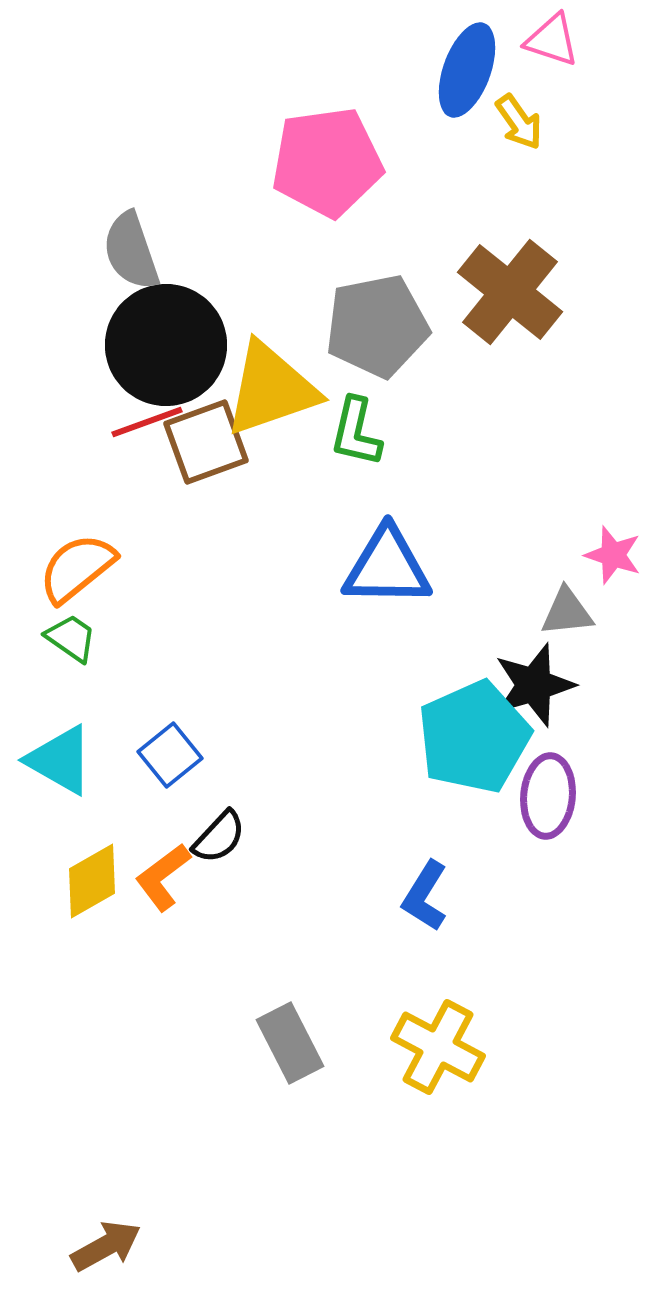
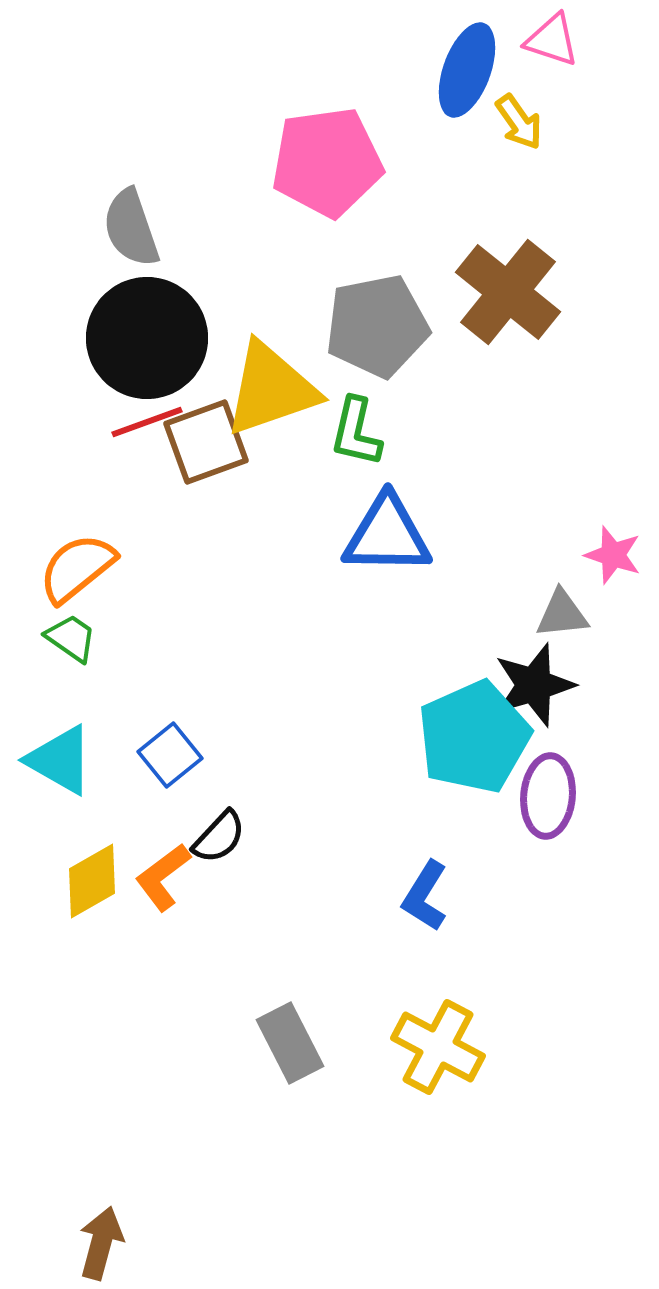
gray semicircle: moved 23 px up
brown cross: moved 2 px left
black circle: moved 19 px left, 7 px up
blue triangle: moved 32 px up
gray triangle: moved 5 px left, 2 px down
brown arrow: moved 5 px left, 3 px up; rotated 46 degrees counterclockwise
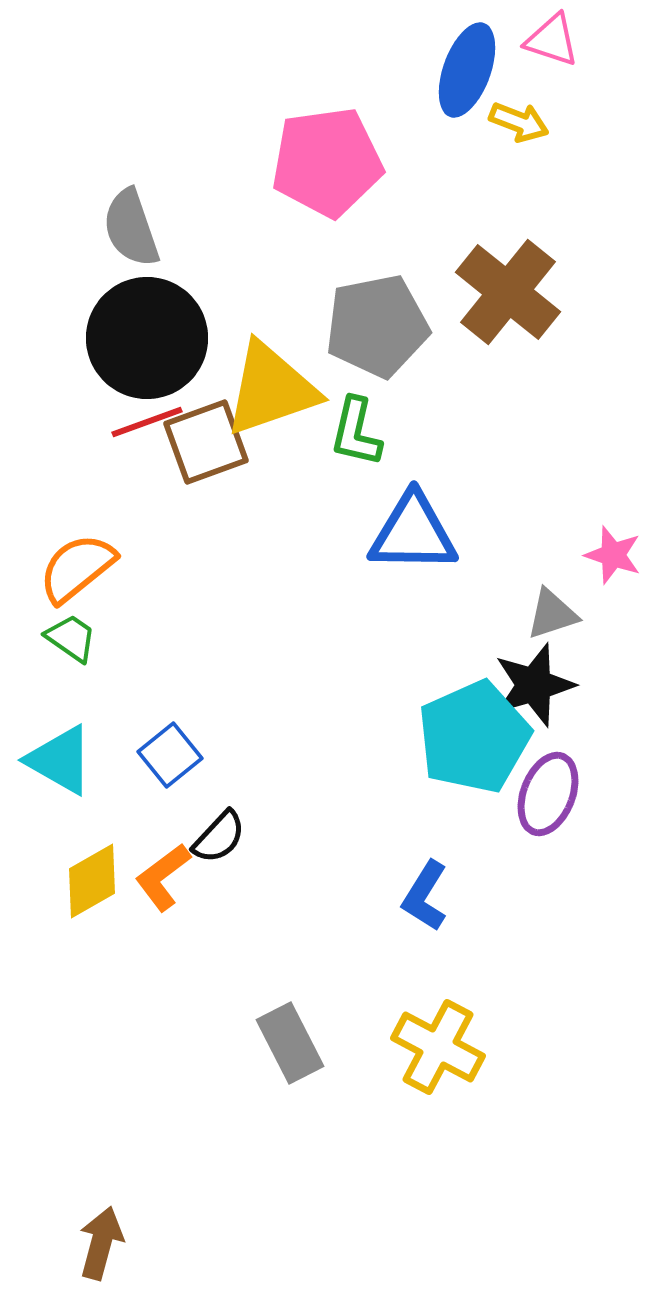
yellow arrow: rotated 34 degrees counterclockwise
blue triangle: moved 26 px right, 2 px up
gray triangle: moved 10 px left; rotated 12 degrees counterclockwise
purple ellipse: moved 2 px up; rotated 16 degrees clockwise
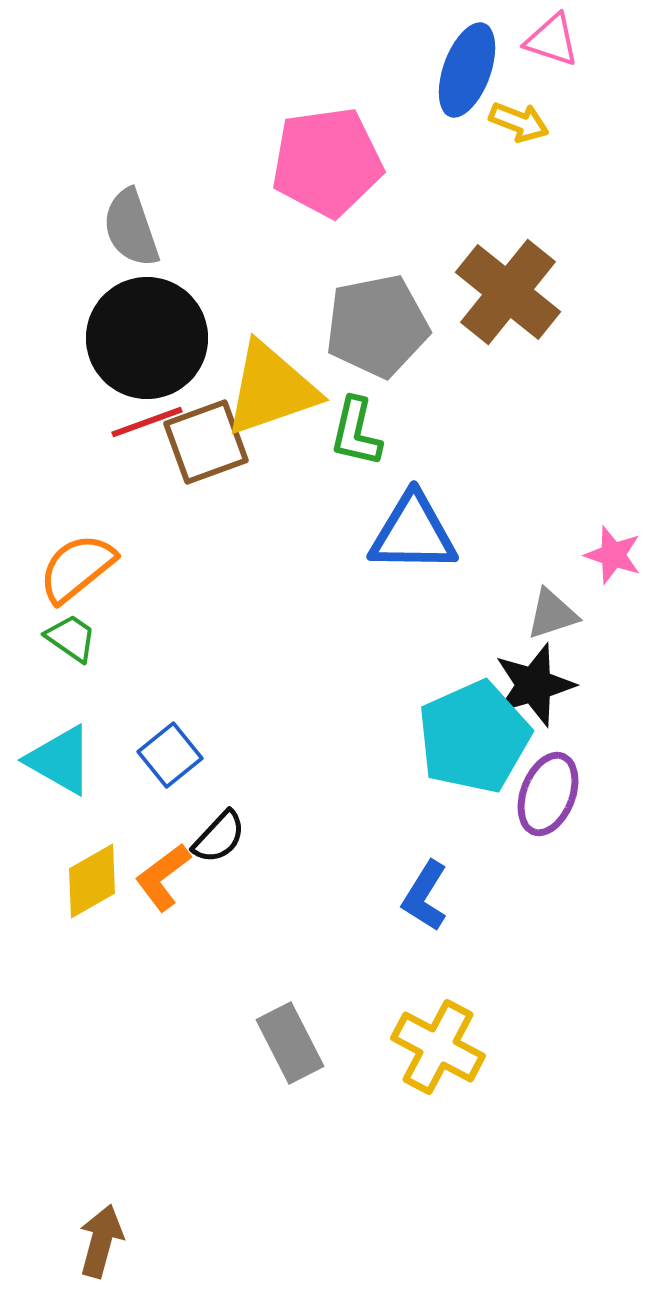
brown arrow: moved 2 px up
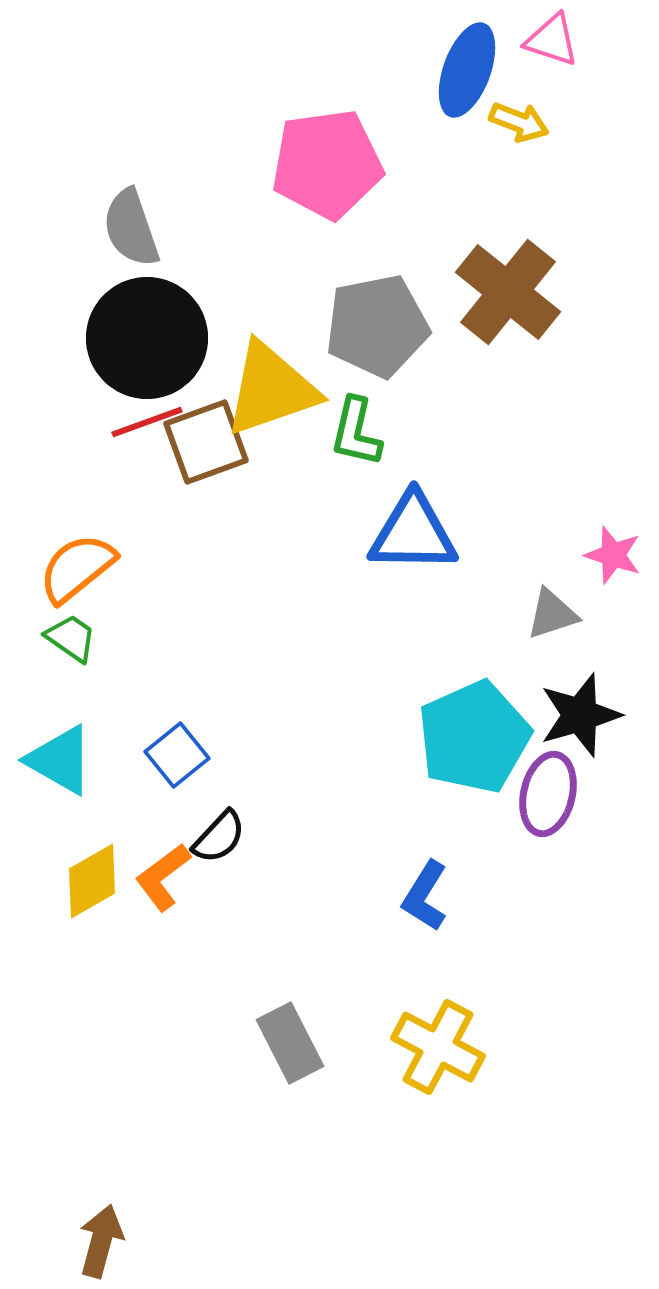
pink pentagon: moved 2 px down
black star: moved 46 px right, 30 px down
blue square: moved 7 px right
purple ellipse: rotated 8 degrees counterclockwise
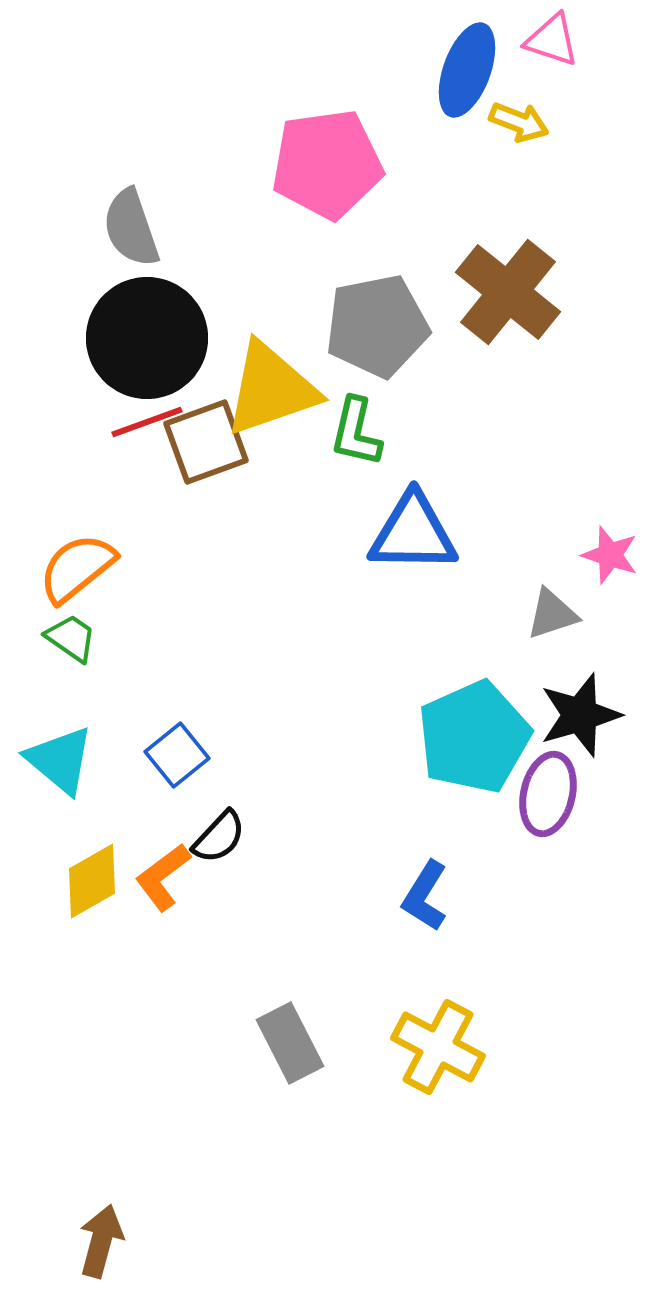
pink star: moved 3 px left
cyan triangle: rotated 10 degrees clockwise
